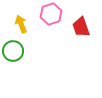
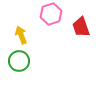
yellow arrow: moved 11 px down
green circle: moved 6 px right, 10 px down
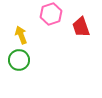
green circle: moved 1 px up
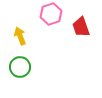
yellow arrow: moved 1 px left, 1 px down
green circle: moved 1 px right, 7 px down
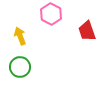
pink hexagon: rotated 15 degrees counterclockwise
red trapezoid: moved 6 px right, 4 px down
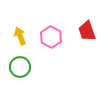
pink hexagon: moved 23 px down
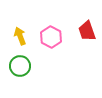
green circle: moved 1 px up
